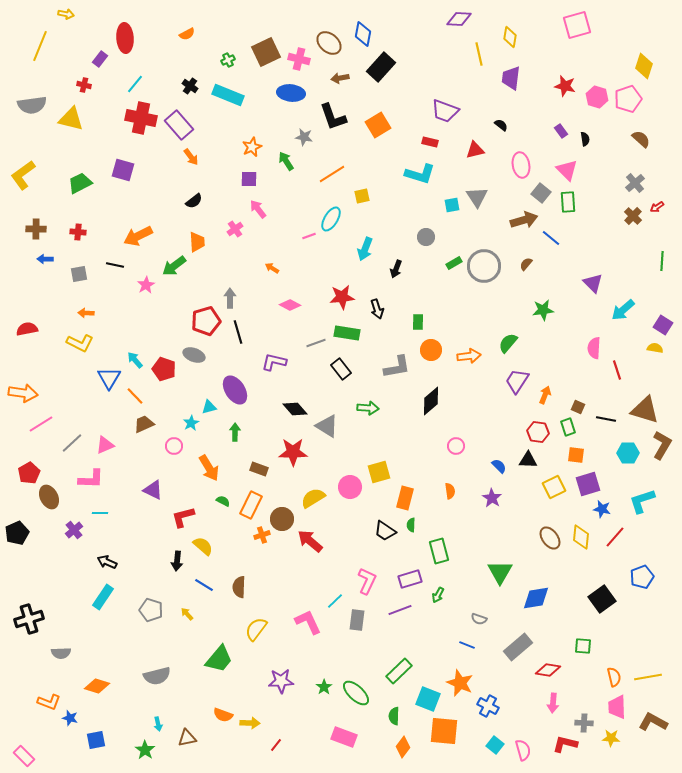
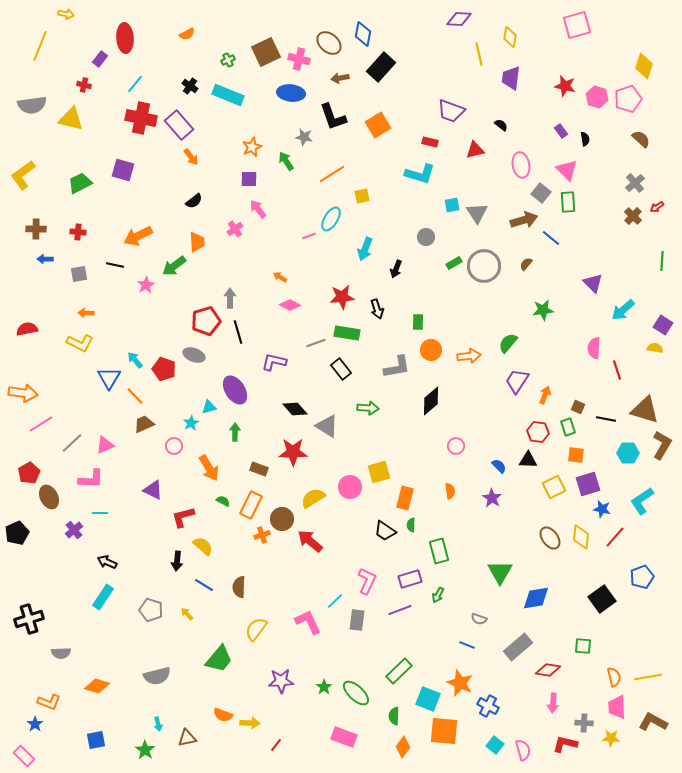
purple trapezoid at (445, 111): moved 6 px right
gray triangle at (477, 197): moved 16 px down
orange arrow at (272, 268): moved 8 px right, 9 px down
cyan L-shape at (642, 501): rotated 16 degrees counterclockwise
blue star at (70, 718): moved 35 px left, 6 px down; rotated 21 degrees clockwise
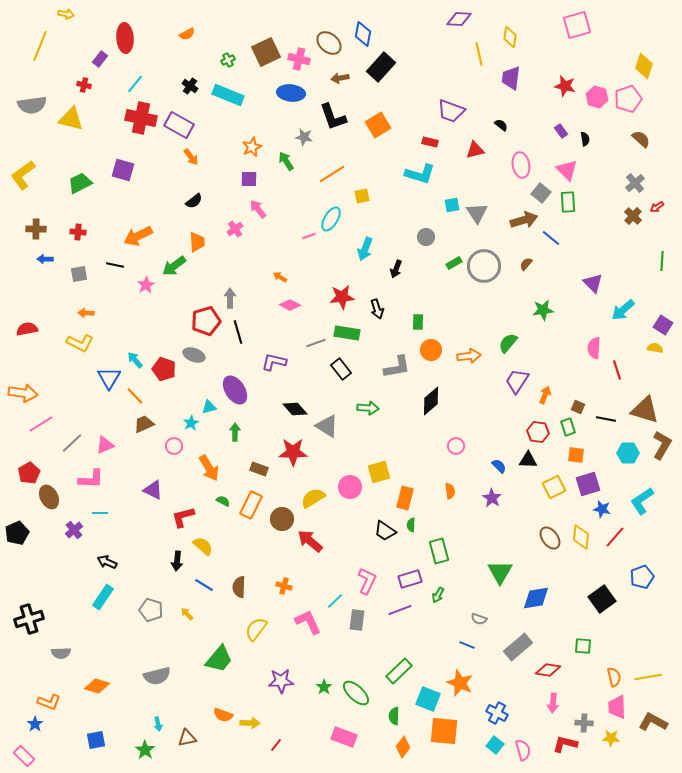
purple rectangle at (179, 125): rotated 20 degrees counterclockwise
orange cross at (262, 535): moved 22 px right, 51 px down; rotated 35 degrees clockwise
blue cross at (488, 706): moved 9 px right, 7 px down
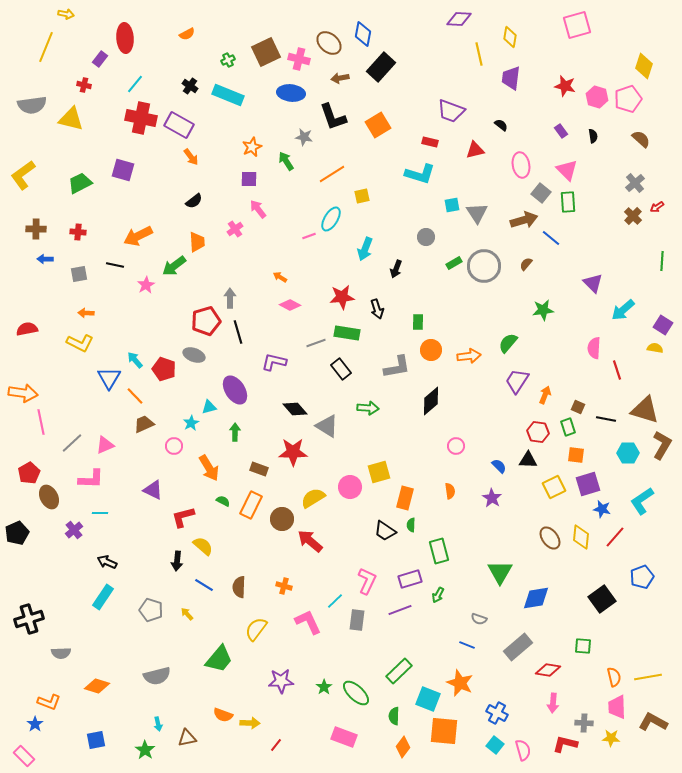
yellow line at (40, 46): moved 6 px right, 1 px down
black semicircle at (585, 139): moved 8 px right, 3 px up
pink line at (41, 424): moved 2 px up; rotated 70 degrees counterclockwise
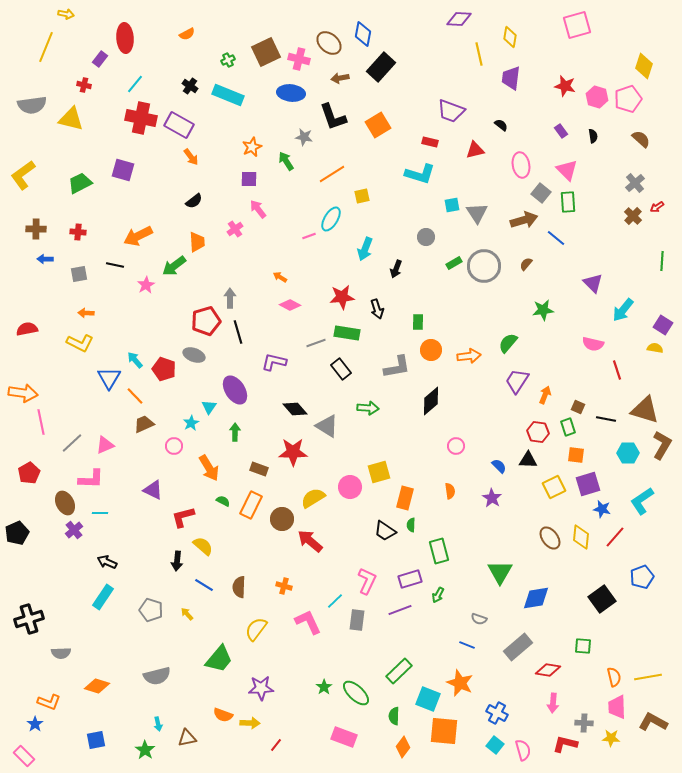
blue line at (551, 238): moved 5 px right
cyan arrow at (623, 310): rotated 10 degrees counterclockwise
pink semicircle at (594, 348): moved 1 px left, 4 px up; rotated 80 degrees counterclockwise
cyan triangle at (209, 407): rotated 42 degrees counterclockwise
brown ellipse at (49, 497): moved 16 px right, 6 px down
purple star at (281, 681): moved 20 px left, 7 px down
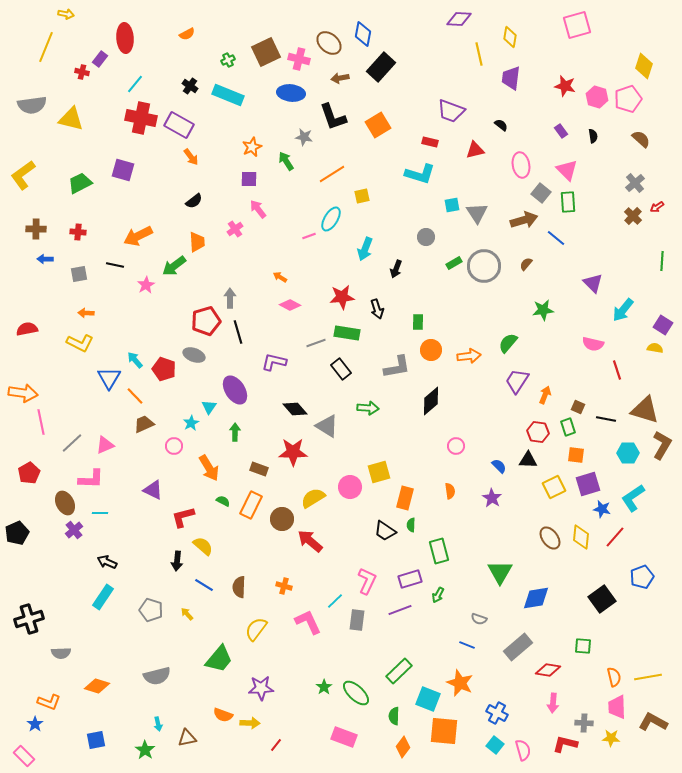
red cross at (84, 85): moved 2 px left, 13 px up
cyan L-shape at (642, 501): moved 9 px left, 3 px up
